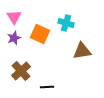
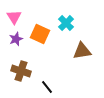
cyan cross: rotated 28 degrees clockwise
purple star: moved 2 px right, 1 px down
brown cross: rotated 30 degrees counterclockwise
black line: rotated 56 degrees clockwise
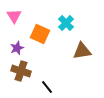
pink triangle: moved 1 px up
purple star: moved 1 px right, 9 px down
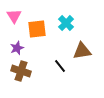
orange square: moved 3 px left, 5 px up; rotated 30 degrees counterclockwise
black line: moved 13 px right, 21 px up
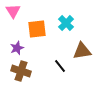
pink triangle: moved 1 px left, 5 px up
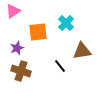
pink triangle: rotated 28 degrees clockwise
orange square: moved 1 px right, 3 px down
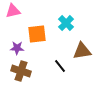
pink triangle: rotated 21 degrees clockwise
orange square: moved 1 px left, 2 px down
purple star: rotated 24 degrees clockwise
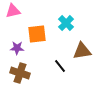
brown cross: moved 1 px left, 2 px down
